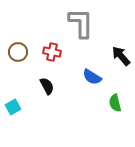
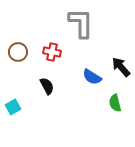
black arrow: moved 11 px down
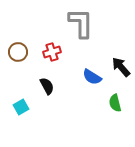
red cross: rotated 30 degrees counterclockwise
cyan square: moved 8 px right
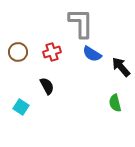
blue semicircle: moved 23 px up
cyan square: rotated 28 degrees counterclockwise
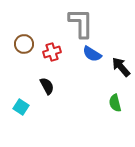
brown circle: moved 6 px right, 8 px up
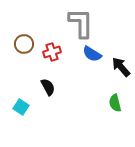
black semicircle: moved 1 px right, 1 px down
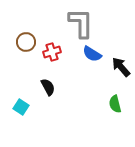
brown circle: moved 2 px right, 2 px up
green semicircle: moved 1 px down
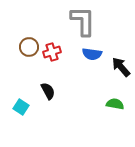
gray L-shape: moved 2 px right, 2 px up
brown circle: moved 3 px right, 5 px down
blue semicircle: rotated 24 degrees counterclockwise
black semicircle: moved 4 px down
green semicircle: rotated 114 degrees clockwise
